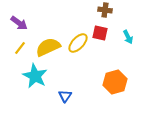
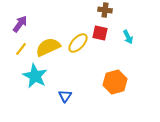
purple arrow: moved 1 px right, 1 px down; rotated 90 degrees counterclockwise
yellow line: moved 1 px right, 1 px down
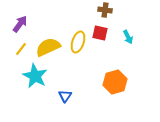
yellow ellipse: moved 1 px up; rotated 25 degrees counterclockwise
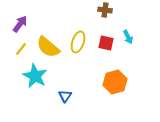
red square: moved 6 px right, 10 px down
yellow semicircle: rotated 115 degrees counterclockwise
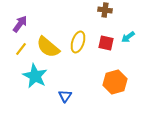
cyan arrow: rotated 80 degrees clockwise
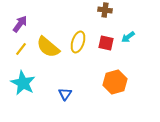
cyan star: moved 12 px left, 7 px down
blue triangle: moved 2 px up
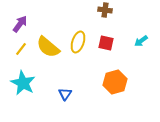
cyan arrow: moved 13 px right, 4 px down
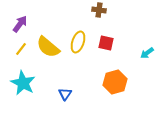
brown cross: moved 6 px left
cyan arrow: moved 6 px right, 12 px down
